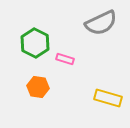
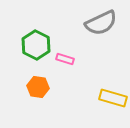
green hexagon: moved 1 px right, 2 px down
yellow rectangle: moved 5 px right
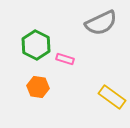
yellow rectangle: moved 1 px left, 1 px up; rotated 20 degrees clockwise
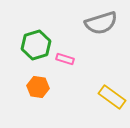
gray semicircle: rotated 8 degrees clockwise
green hexagon: rotated 16 degrees clockwise
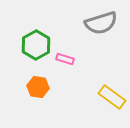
green hexagon: rotated 12 degrees counterclockwise
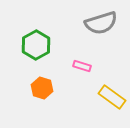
pink rectangle: moved 17 px right, 7 px down
orange hexagon: moved 4 px right, 1 px down; rotated 10 degrees clockwise
